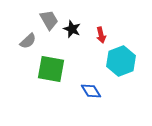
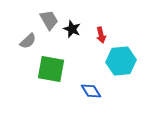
cyan hexagon: rotated 16 degrees clockwise
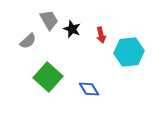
cyan hexagon: moved 8 px right, 9 px up
green square: moved 3 px left, 8 px down; rotated 32 degrees clockwise
blue diamond: moved 2 px left, 2 px up
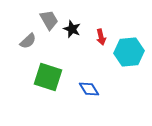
red arrow: moved 2 px down
green square: rotated 24 degrees counterclockwise
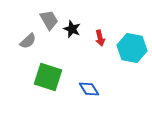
red arrow: moved 1 px left, 1 px down
cyan hexagon: moved 3 px right, 4 px up; rotated 16 degrees clockwise
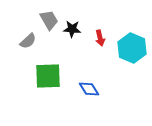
black star: rotated 18 degrees counterclockwise
cyan hexagon: rotated 12 degrees clockwise
green square: moved 1 px up; rotated 20 degrees counterclockwise
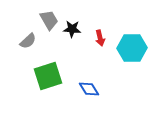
cyan hexagon: rotated 24 degrees counterclockwise
green square: rotated 16 degrees counterclockwise
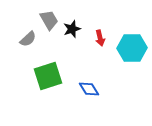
black star: rotated 24 degrees counterclockwise
gray semicircle: moved 2 px up
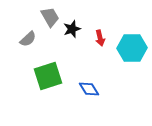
gray trapezoid: moved 1 px right, 3 px up
